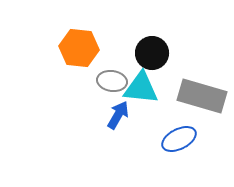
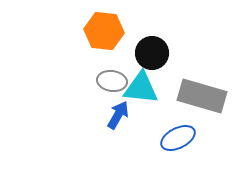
orange hexagon: moved 25 px right, 17 px up
blue ellipse: moved 1 px left, 1 px up
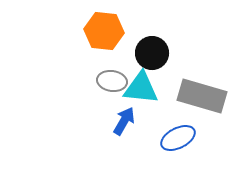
blue arrow: moved 6 px right, 6 px down
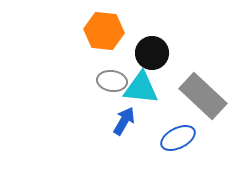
gray rectangle: moved 1 px right; rotated 27 degrees clockwise
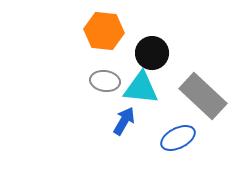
gray ellipse: moved 7 px left
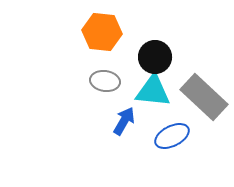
orange hexagon: moved 2 px left, 1 px down
black circle: moved 3 px right, 4 px down
cyan triangle: moved 12 px right, 3 px down
gray rectangle: moved 1 px right, 1 px down
blue ellipse: moved 6 px left, 2 px up
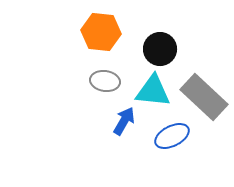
orange hexagon: moved 1 px left
black circle: moved 5 px right, 8 px up
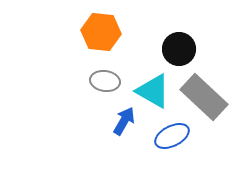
black circle: moved 19 px right
cyan triangle: rotated 24 degrees clockwise
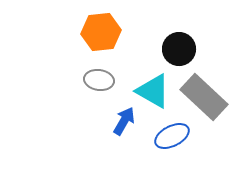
orange hexagon: rotated 12 degrees counterclockwise
gray ellipse: moved 6 px left, 1 px up
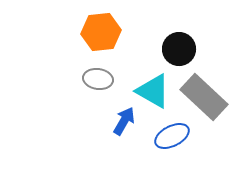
gray ellipse: moved 1 px left, 1 px up
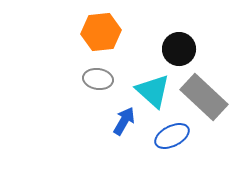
cyan triangle: rotated 12 degrees clockwise
